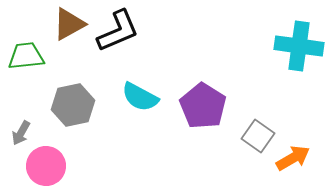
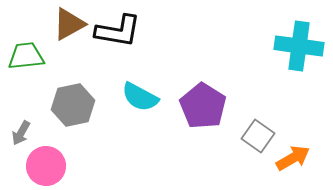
black L-shape: rotated 33 degrees clockwise
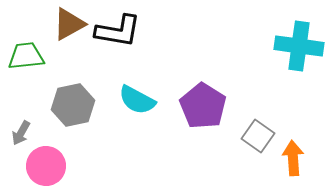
cyan semicircle: moved 3 px left, 3 px down
orange arrow: rotated 64 degrees counterclockwise
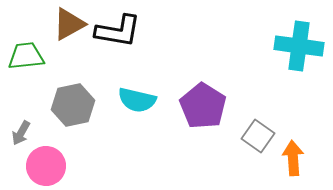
cyan semicircle: rotated 15 degrees counterclockwise
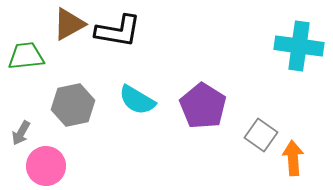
cyan semicircle: rotated 18 degrees clockwise
gray square: moved 3 px right, 1 px up
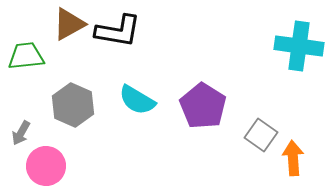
gray hexagon: rotated 24 degrees counterclockwise
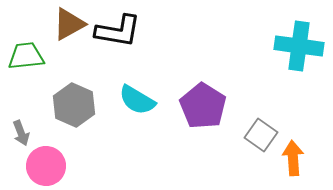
gray hexagon: moved 1 px right
gray arrow: rotated 50 degrees counterclockwise
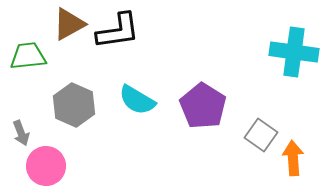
black L-shape: rotated 18 degrees counterclockwise
cyan cross: moved 5 px left, 6 px down
green trapezoid: moved 2 px right
